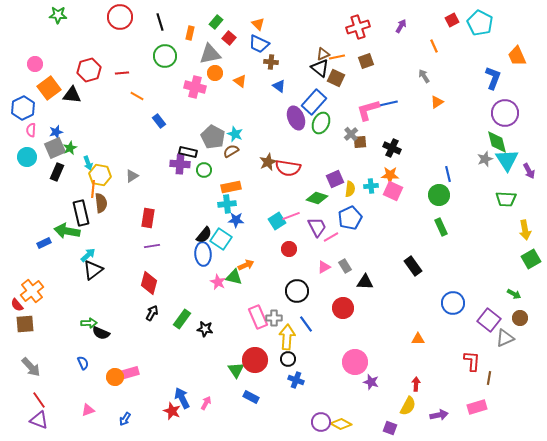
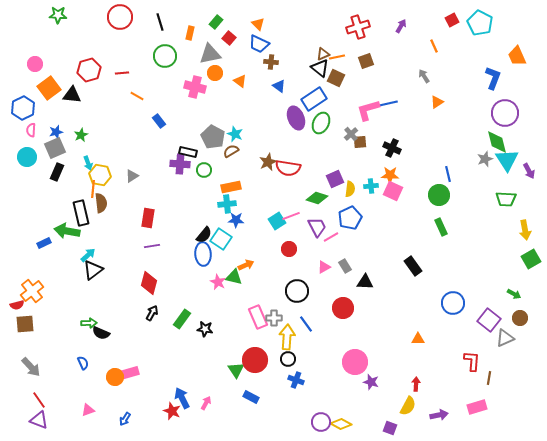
blue rectangle at (314, 102): moved 3 px up; rotated 15 degrees clockwise
green star at (70, 148): moved 11 px right, 13 px up
red semicircle at (17, 305): rotated 64 degrees counterclockwise
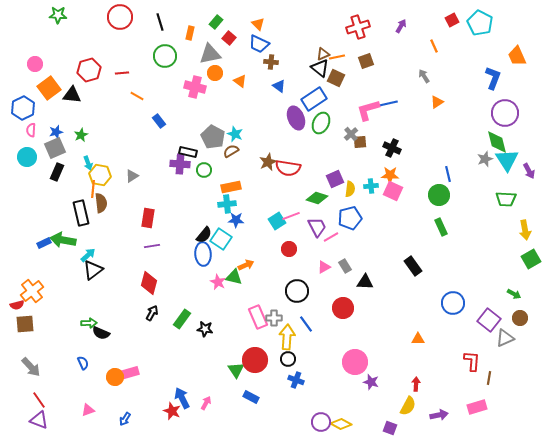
blue pentagon at (350, 218): rotated 10 degrees clockwise
green arrow at (67, 231): moved 4 px left, 9 px down
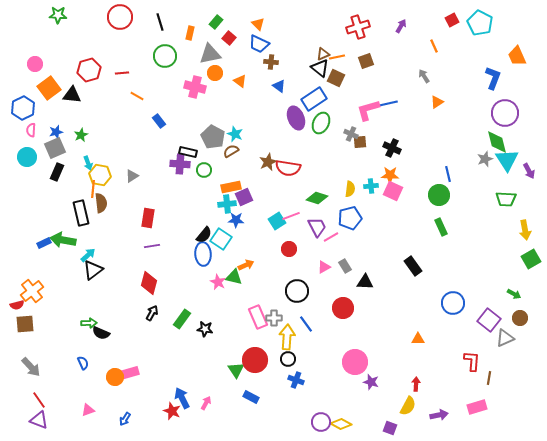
gray cross at (351, 134): rotated 24 degrees counterclockwise
purple square at (335, 179): moved 91 px left, 18 px down
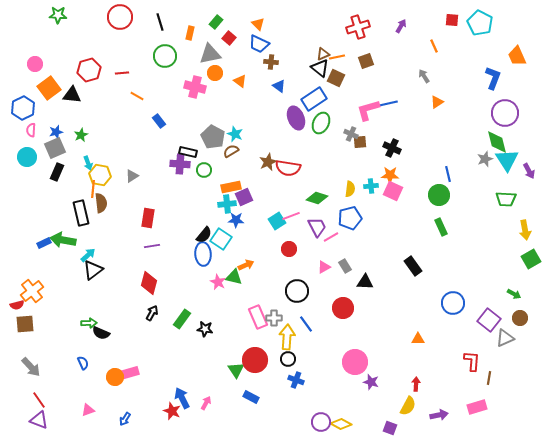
red square at (452, 20): rotated 32 degrees clockwise
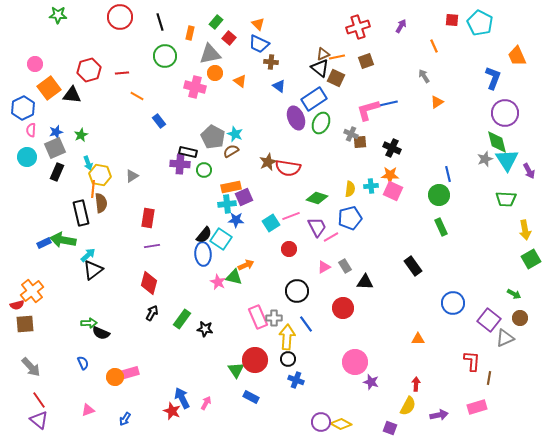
cyan square at (277, 221): moved 6 px left, 2 px down
purple triangle at (39, 420): rotated 18 degrees clockwise
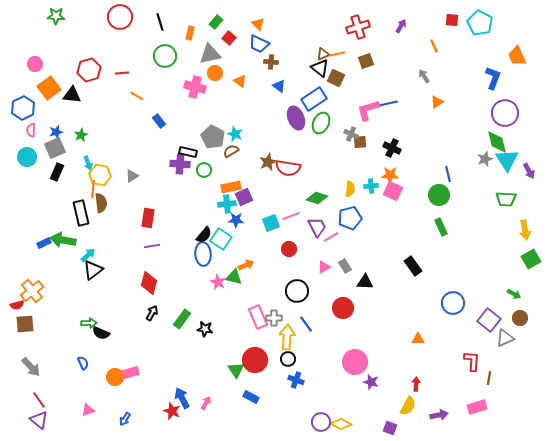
green star at (58, 15): moved 2 px left, 1 px down
orange line at (337, 57): moved 3 px up
cyan square at (271, 223): rotated 12 degrees clockwise
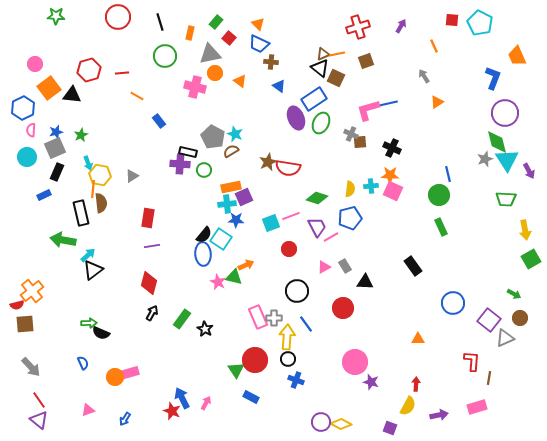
red circle at (120, 17): moved 2 px left
blue rectangle at (44, 243): moved 48 px up
black star at (205, 329): rotated 21 degrees clockwise
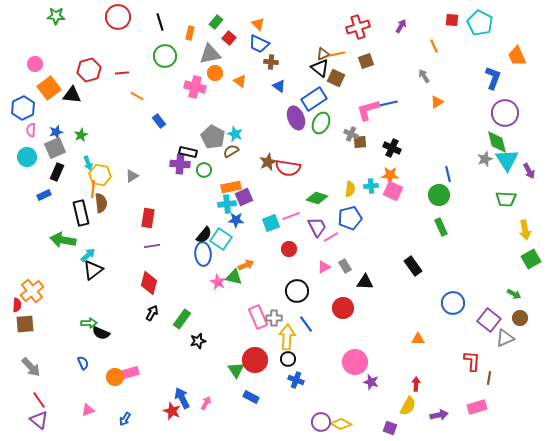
red semicircle at (17, 305): rotated 72 degrees counterclockwise
black star at (205, 329): moved 7 px left, 12 px down; rotated 28 degrees clockwise
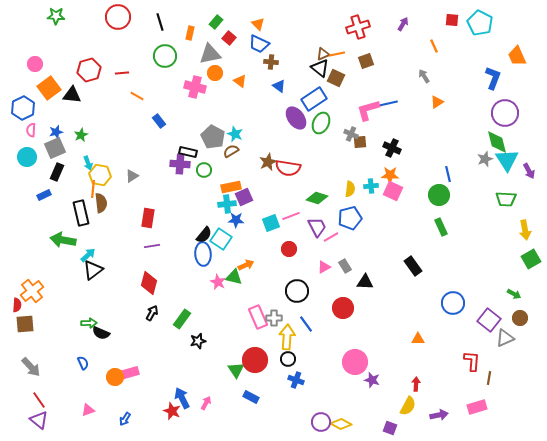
purple arrow at (401, 26): moved 2 px right, 2 px up
purple ellipse at (296, 118): rotated 15 degrees counterclockwise
purple star at (371, 382): moved 1 px right, 2 px up
